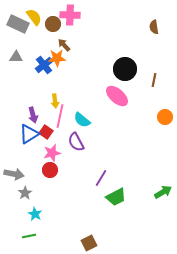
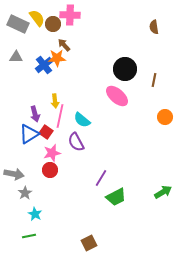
yellow semicircle: moved 3 px right, 1 px down
purple arrow: moved 2 px right, 1 px up
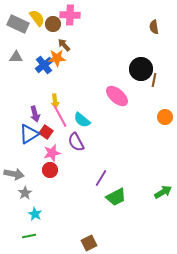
black circle: moved 16 px right
pink line: rotated 40 degrees counterclockwise
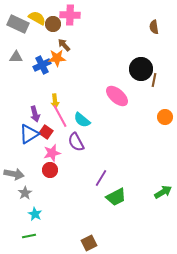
yellow semicircle: rotated 24 degrees counterclockwise
blue cross: moved 2 px left; rotated 12 degrees clockwise
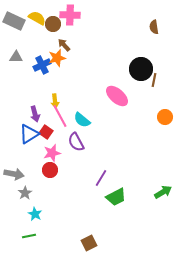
gray rectangle: moved 4 px left, 3 px up
orange star: rotated 12 degrees counterclockwise
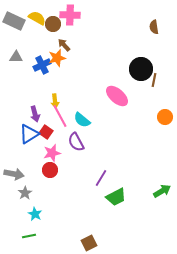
green arrow: moved 1 px left, 1 px up
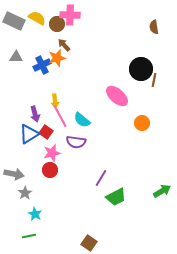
brown circle: moved 4 px right
orange circle: moved 23 px left, 6 px down
purple semicircle: rotated 54 degrees counterclockwise
brown square: rotated 28 degrees counterclockwise
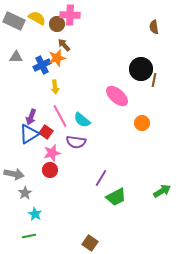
yellow arrow: moved 14 px up
purple arrow: moved 4 px left, 3 px down; rotated 35 degrees clockwise
brown square: moved 1 px right
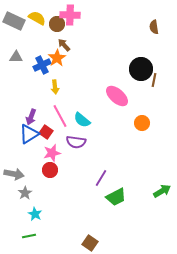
orange star: rotated 18 degrees counterclockwise
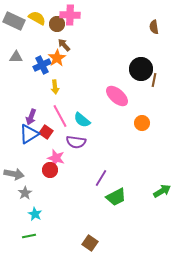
pink star: moved 4 px right, 5 px down; rotated 30 degrees clockwise
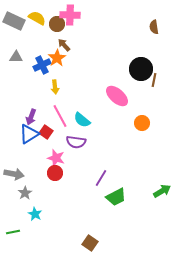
red circle: moved 5 px right, 3 px down
green line: moved 16 px left, 4 px up
